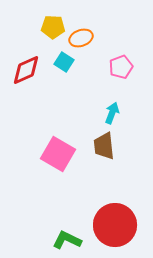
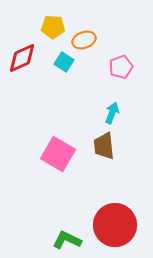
orange ellipse: moved 3 px right, 2 px down
red diamond: moved 4 px left, 12 px up
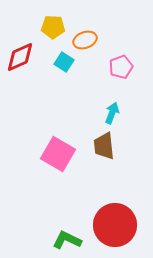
orange ellipse: moved 1 px right
red diamond: moved 2 px left, 1 px up
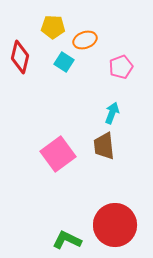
red diamond: rotated 52 degrees counterclockwise
pink square: rotated 24 degrees clockwise
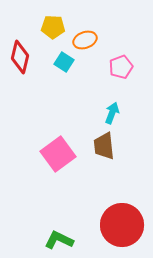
red circle: moved 7 px right
green L-shape: moved 8 px left
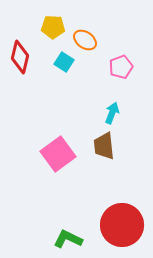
orange ellipse: rotated 55 degrees clockwise
green L-shape: moved 9 px right, 1 px up
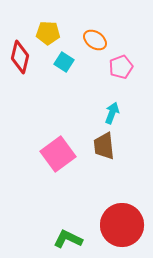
yellow pentagon: moved 5 px left, 6 px down
orange ellipse: moved 10 px right
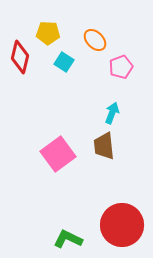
orange ellipse: rotated 10 degrees clockwise
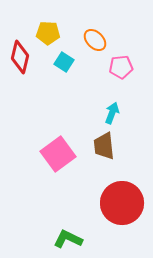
pink pentagon: rotated 15 degrees clockwise
red circle: moved 22 px up
